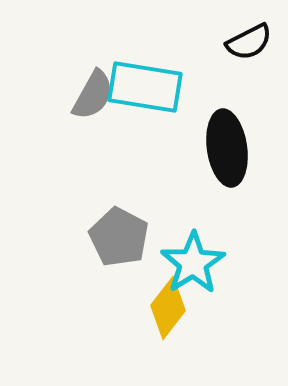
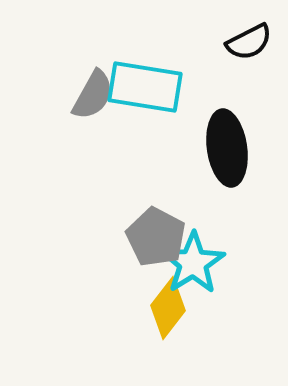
gray pentagon: moved 37 px right
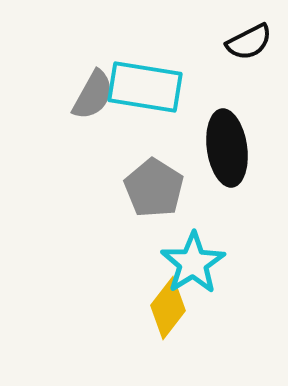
gray pentagon: moved 2 px left, 49 px up; rotated 4 degrees clockwise
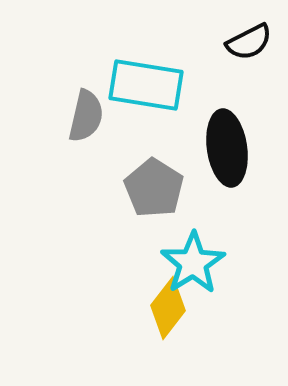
cyan rectangle: moved 1 px right, 2 px up
gray semicircle: moved 7 px left, 21 px down; rotated 16 degrees counterclockwise
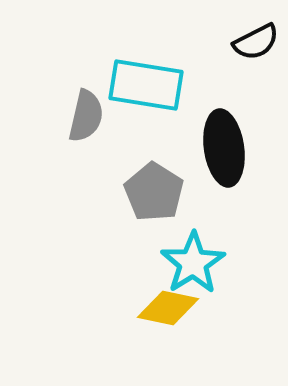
black semicircle: moved 7 px right
black ellipse: moved 3 px left
gray pentagon: moved 4 px down
yellow diamond: rotated 64 degrees clockwise
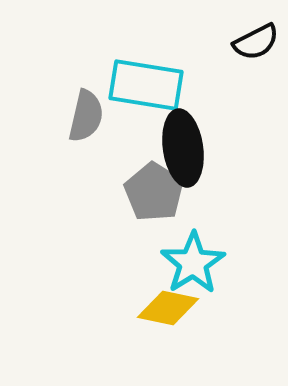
black ellipse: moved 41 px left
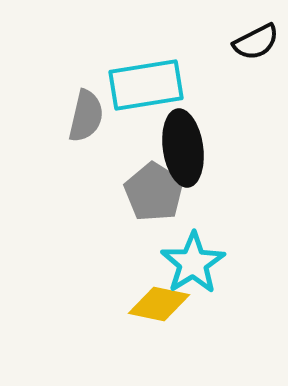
cyan rectangle: rotated 18 degrees counterclockwise
yellow diamond: moved 9 px left, 4 px up
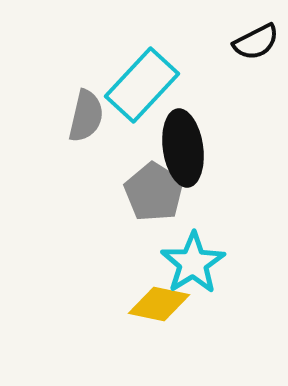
cyan rectangle: moved 4 px left; rotated 38 degrees counterclockwise
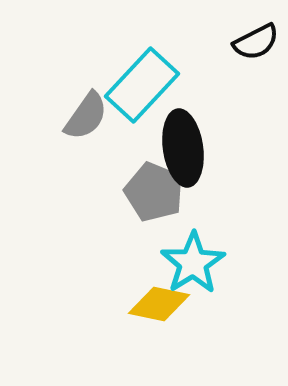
gray semicircle: rotated 22 degrees clockwise
gray pentagon: rotated 10 degrees counterclockwise
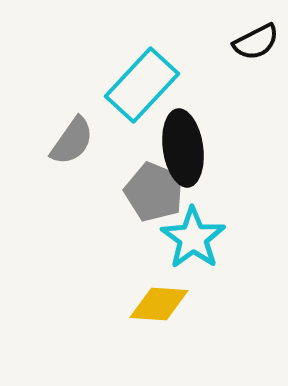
gray semicircle: moved 14 px left, 25 px down
cyan star: moved 25 px up; rotated 4 degrees counterclockwise
yellow diamond: rotated 8 degrees counterclockwise
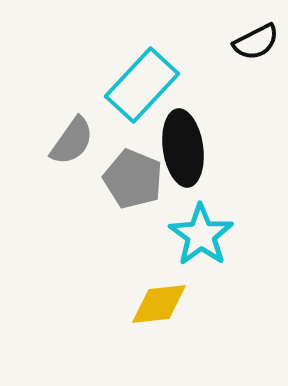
gray pentagon: moved 21 px left, 13 px up
cyan star: moved 8 px right, 3 px up
yellow diamond: rotated 10 degrees counterclockwise
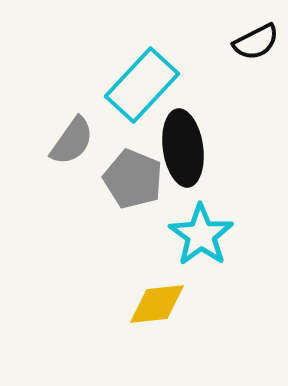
yellow diamond: moved 2 px left
